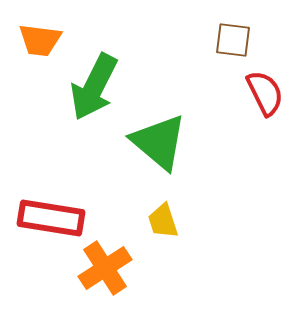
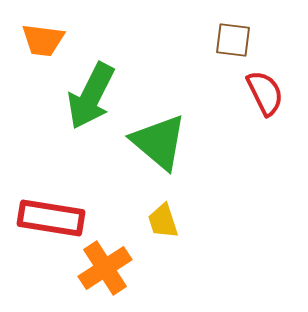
orange trapezoid: moved 3 px right
green arrow: moved 3 px left, 9 px down
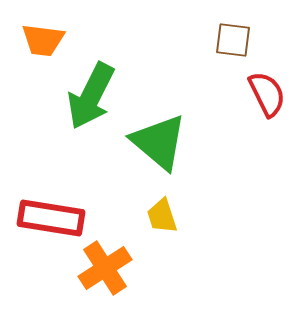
red semicircle: moved 2 px right, 1 px down
yellow trapezoid: moved 1 px left, 5 px up
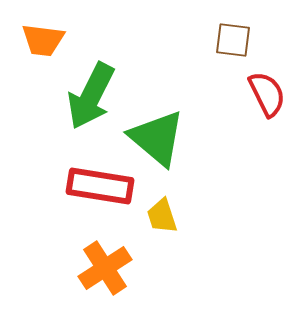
green triangle: moved 2 px left, 4 px up
red rectangle: moved 49 px right, 32 px up
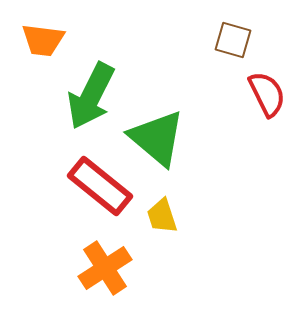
brown square: rotated 9 degrees clockwise
red rectangle: rotated 30 degrees clockwise
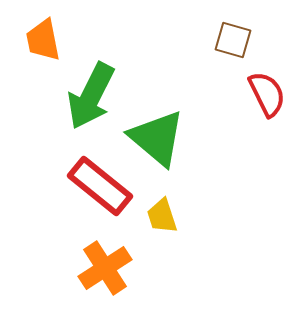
orange trapezoid: rotated 72 degrees clockwise
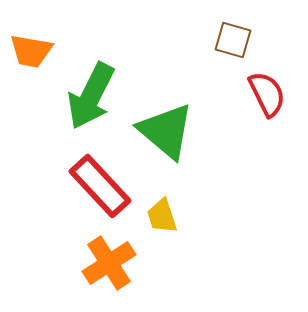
orange trapezoid: moved 12 px left, 11 px down; rotated 69 degrees counterclockwise
green triangle: moved 9 px right, 7 px up
red rectangle: rotated 8 degrees clockwise
orange cross: moved 4 px right, 5 px up
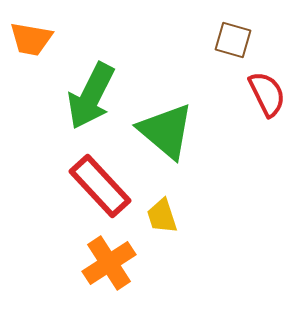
orange trapezoid: moved 12 px up
